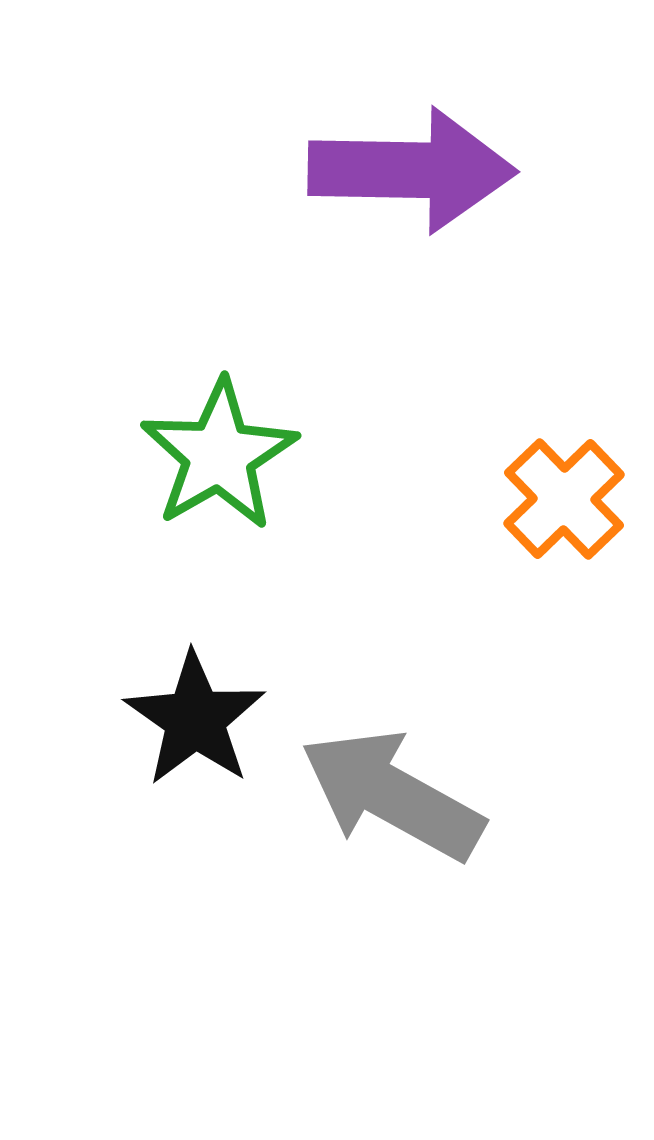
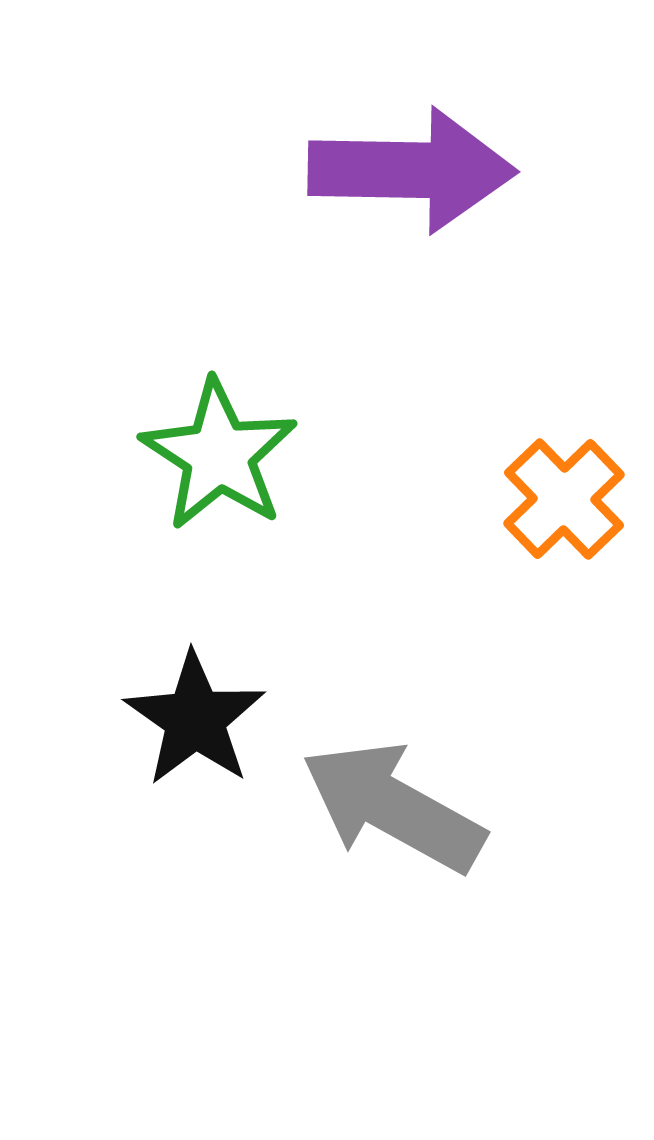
green star: rotated 9 degrees counterclockwise
gray arrow: moved 1 px right, 12 px down
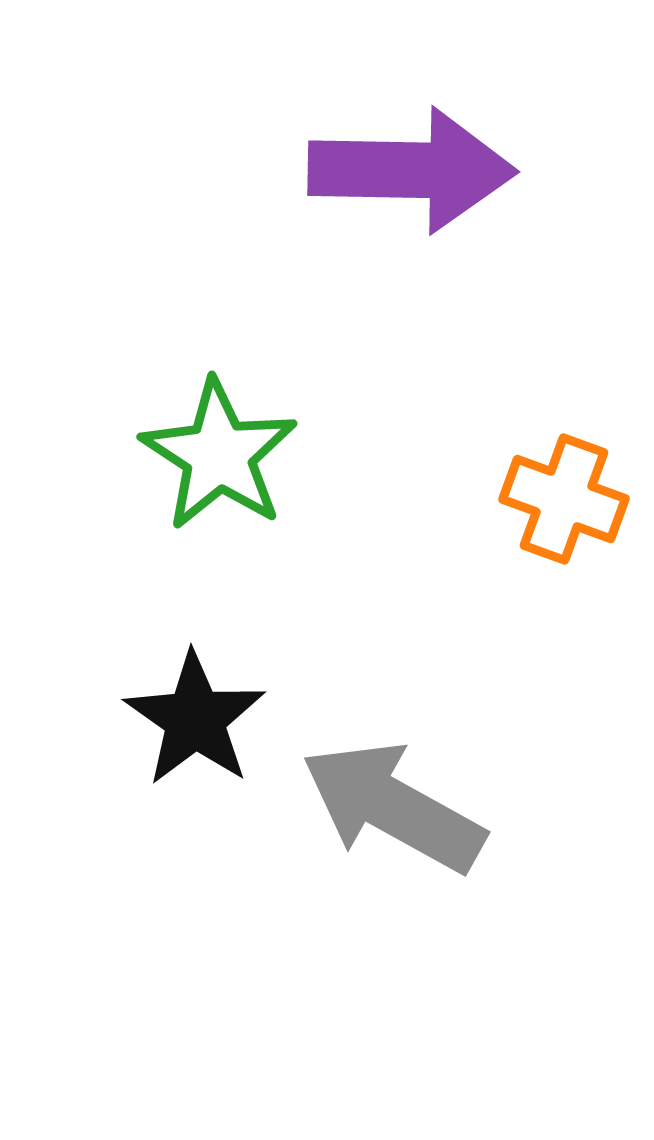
orange cross: rotated 26 degrees counterclockwise
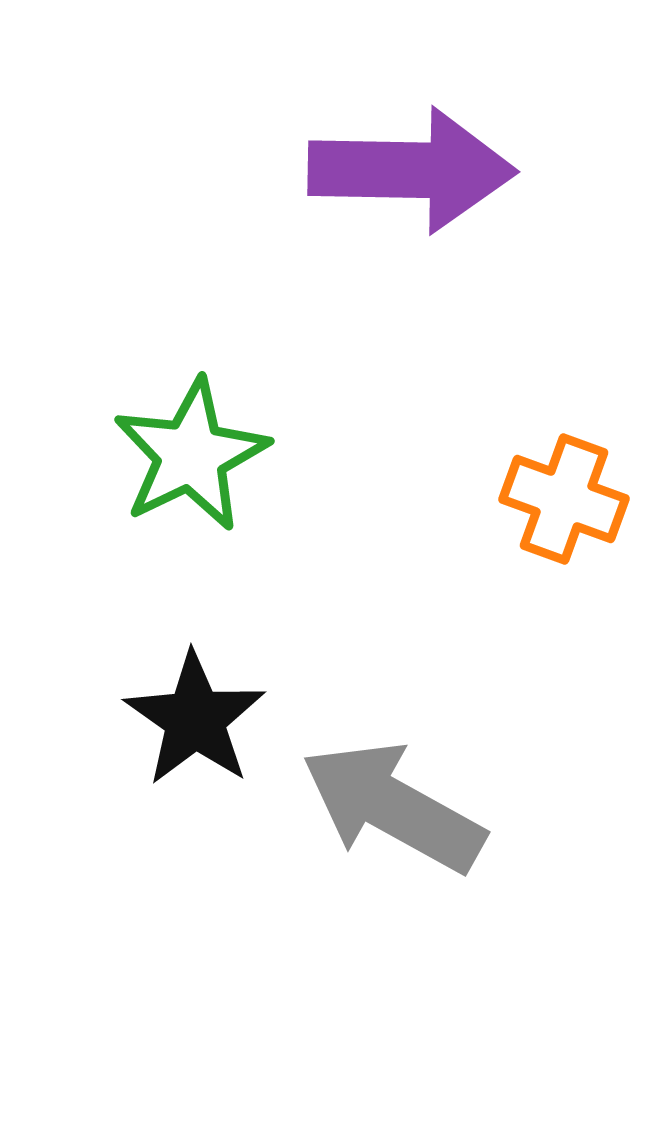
green star: moved 28 px left; rotated 13 degrees clockwise
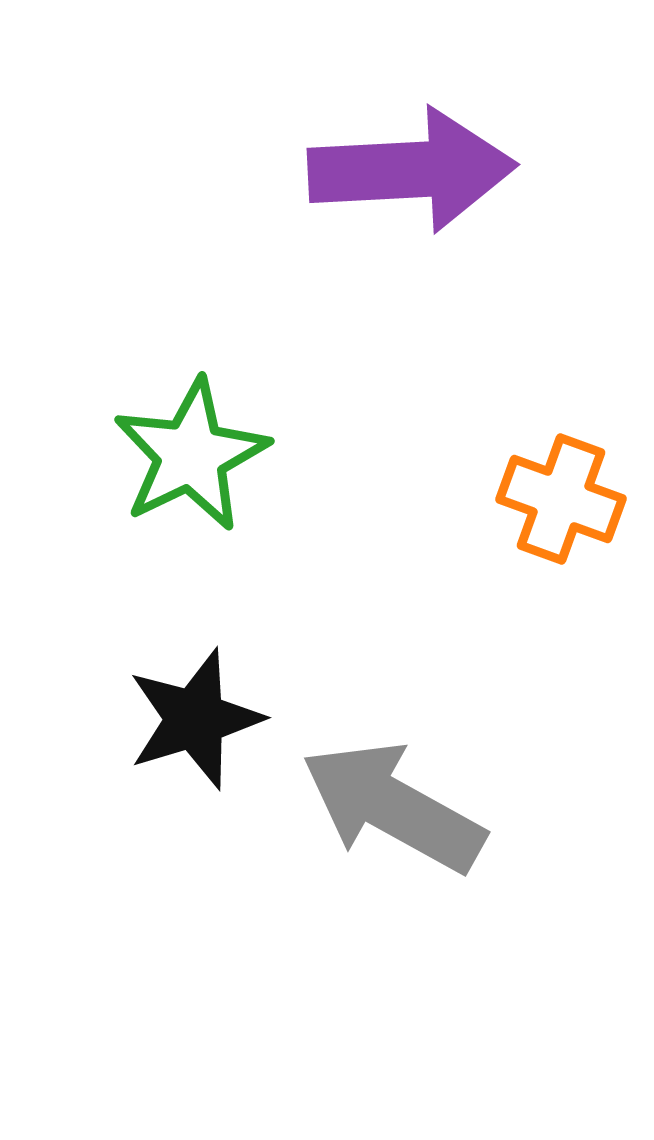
purple arrow: rotated 4 degrees counterclockwise
orange cross: moved 3 px left
black star: rotated 20 degrees clockwise
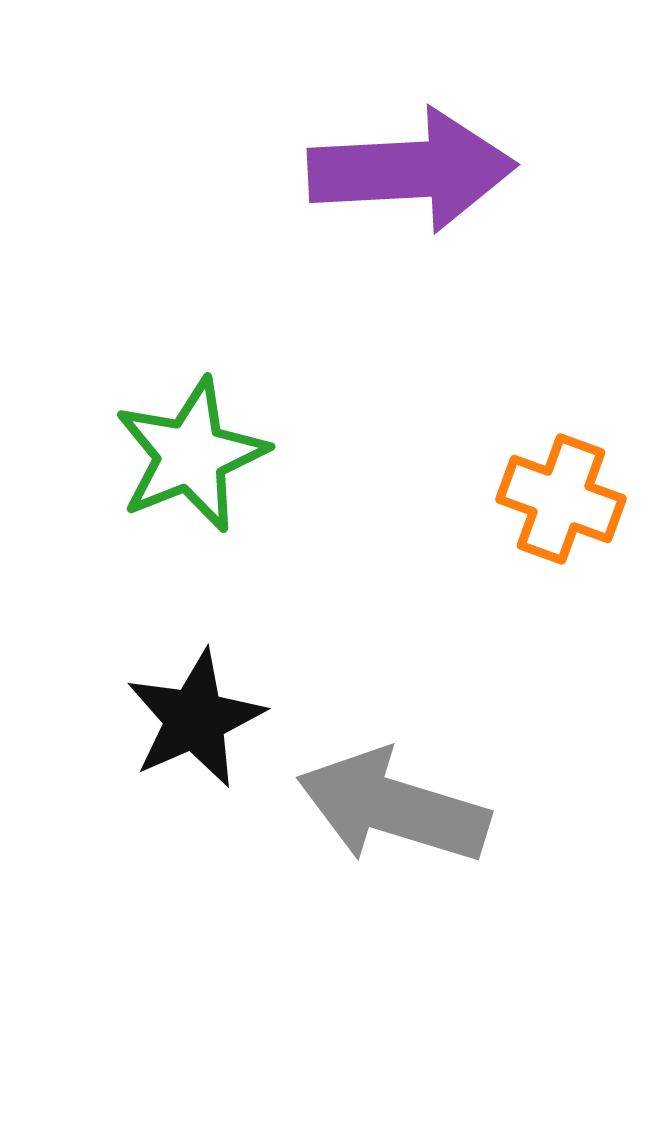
green star: rotated 4 degrees clockwise
black star: rotated 7 degrees counterclockwise
gray arrow: rotated 12 degrees counterclockwise
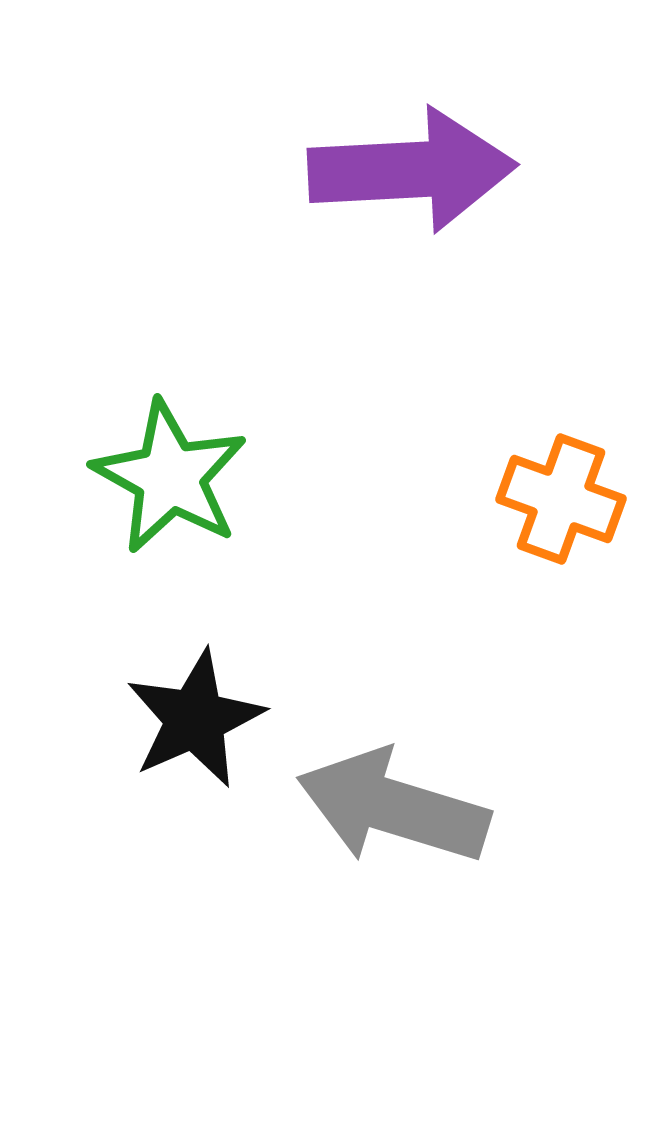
green star: moved 21 px left, 22 px down; rotated 21 degrees counterclockwise
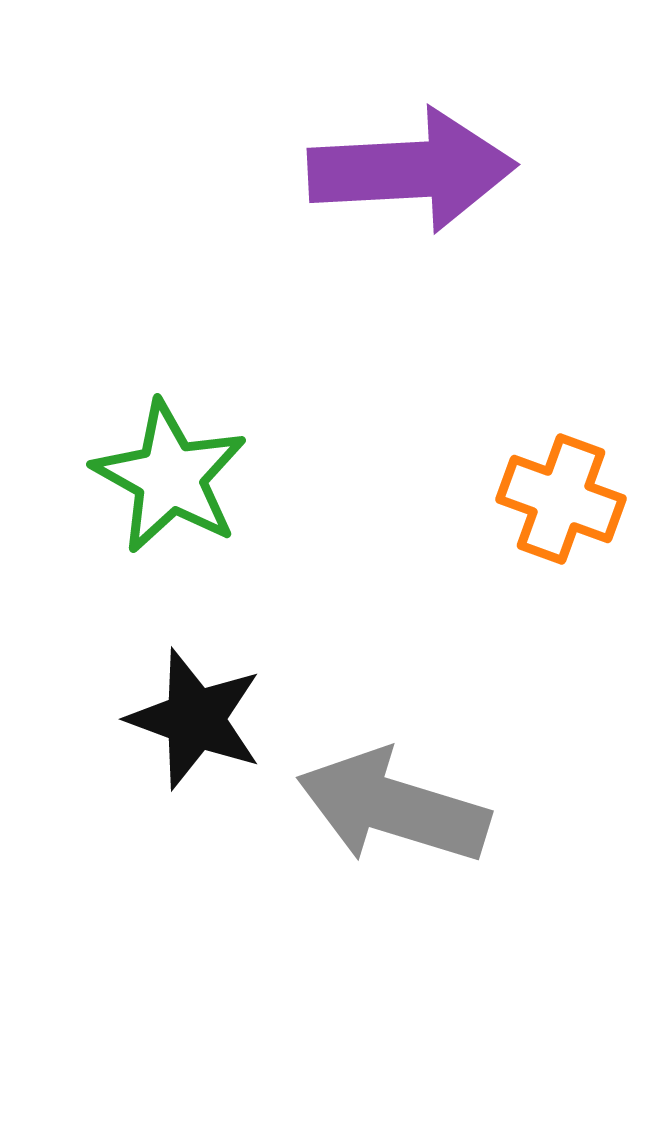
black star: rotated 28 degrees counterclockwise
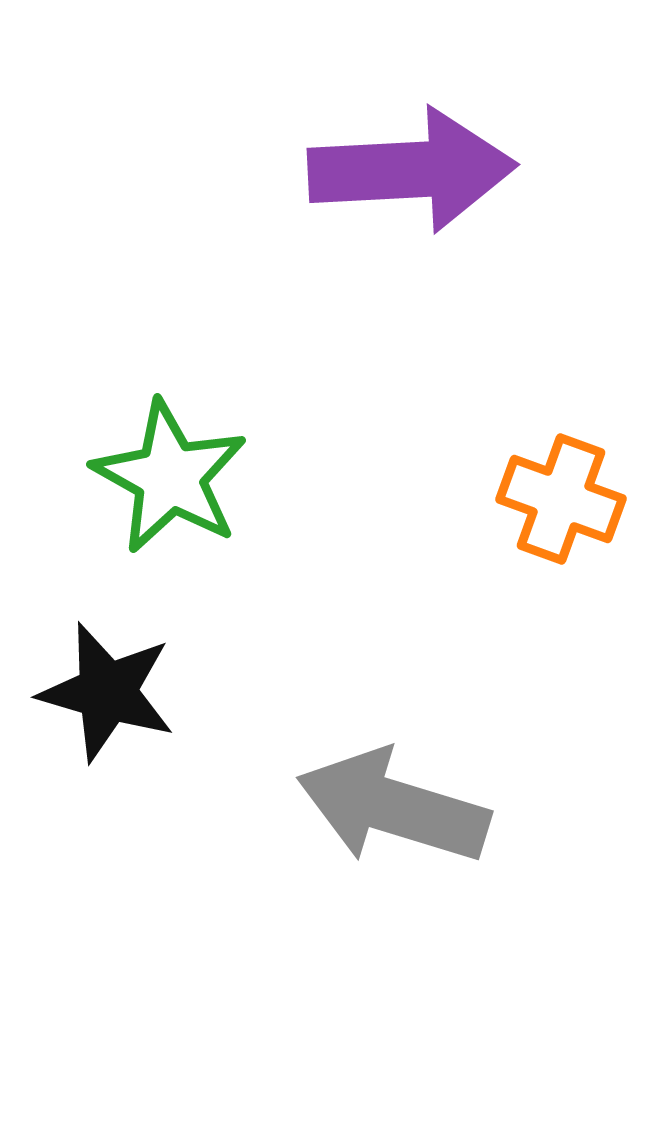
black star: moved 88 px left, 27 px up; rotated 4 degrees counterclockwise
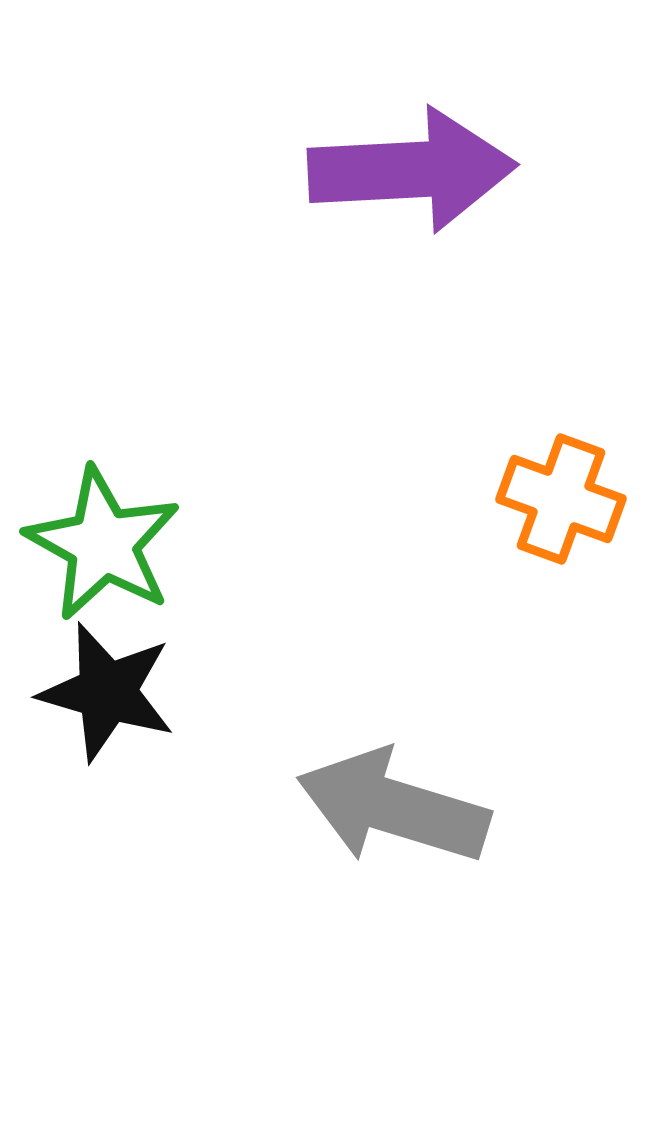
green star: moved 67 px left, 67 px down
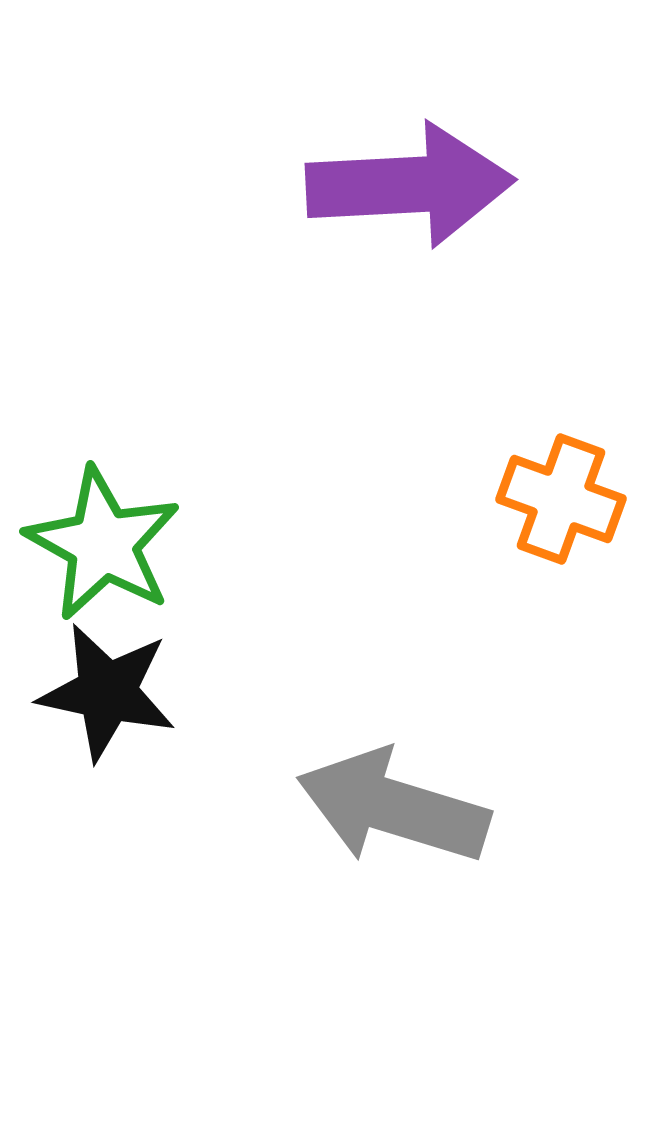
purple arrow: moved 2 px left, 15 px down
black star: rotated 4 degrees counterclockwise
